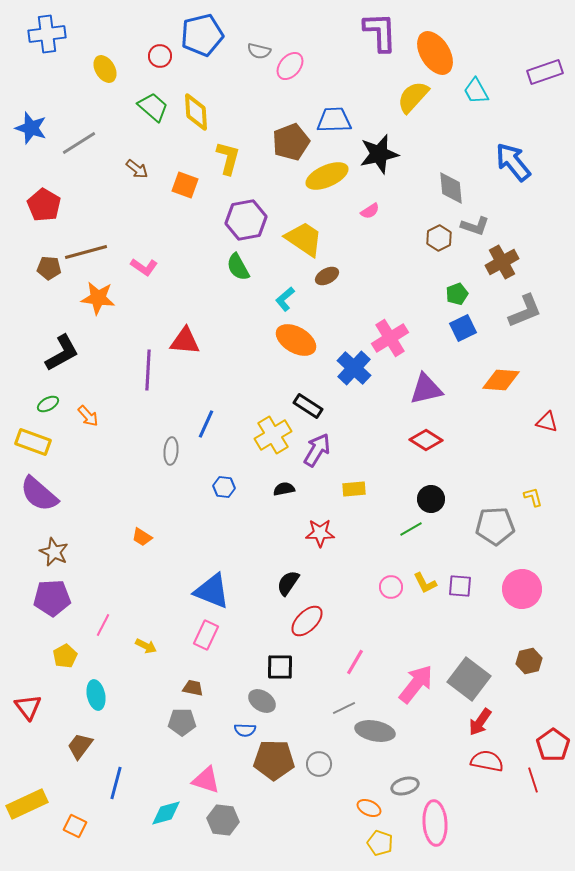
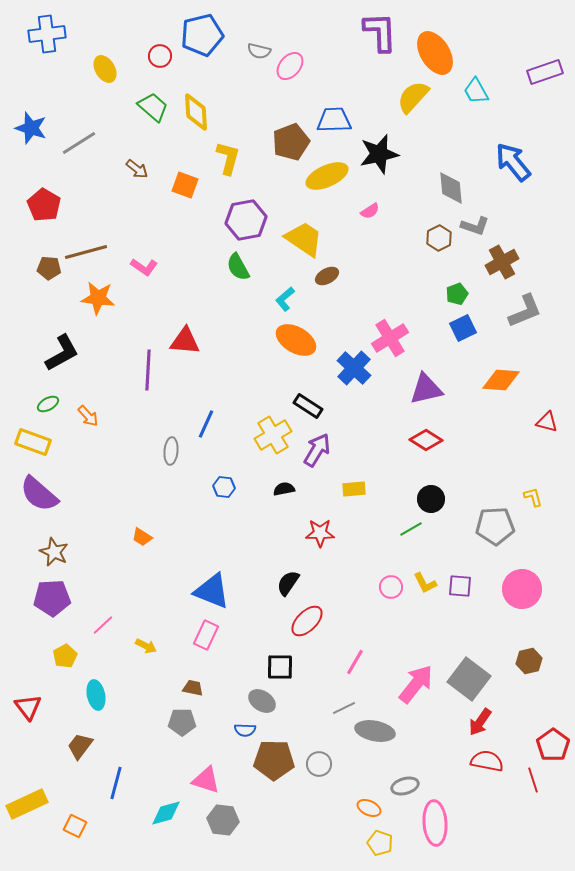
pink line at (103, 625): rotated 20 degrees clockwise
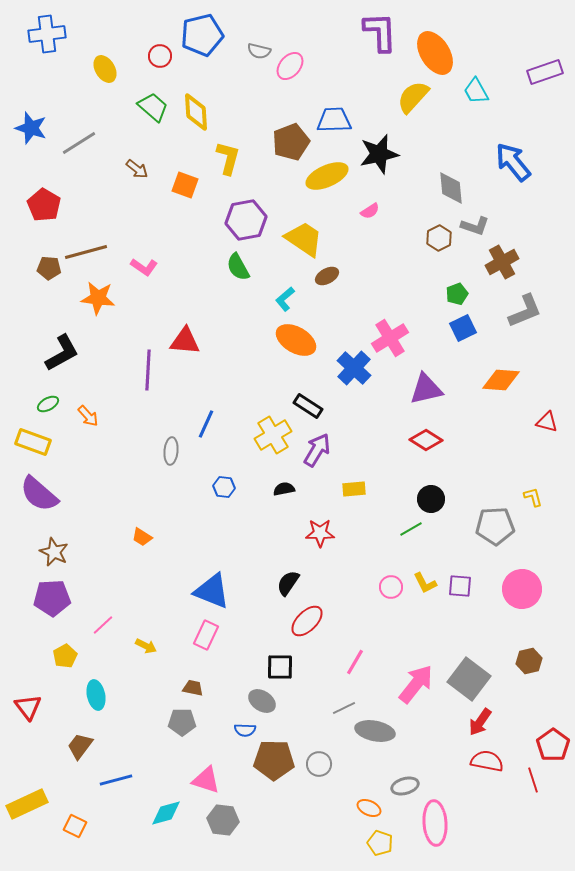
blue line at (116, 783): moved 3 px up; rotated 60 degrees clockwise
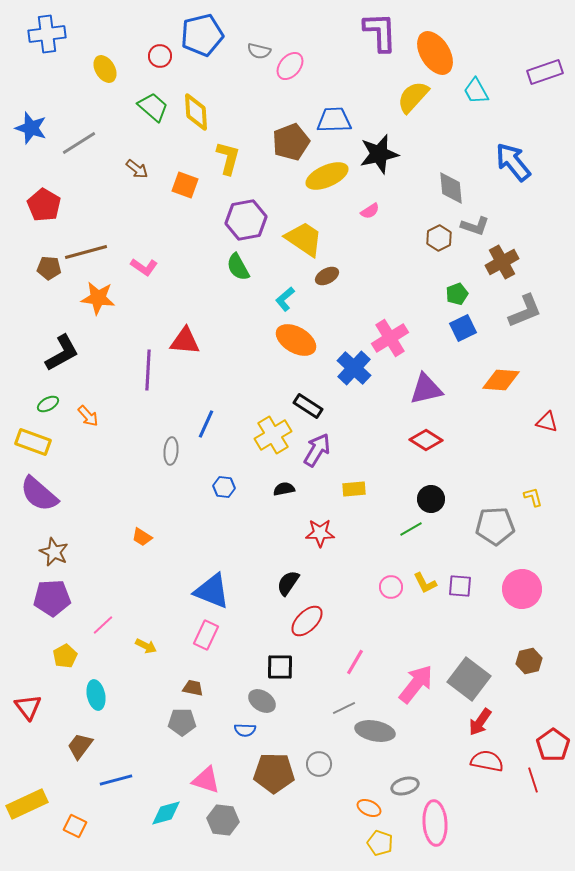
brown pentagon at (274, 760): moved 13 px down
